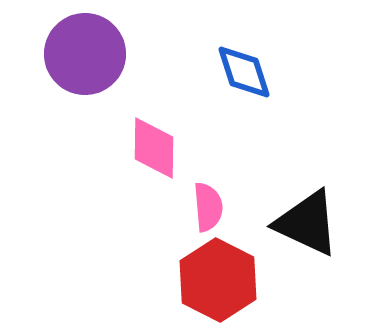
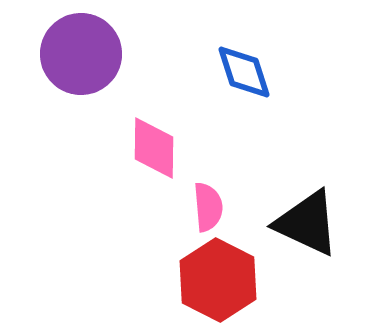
purple circle: moved 4 px left
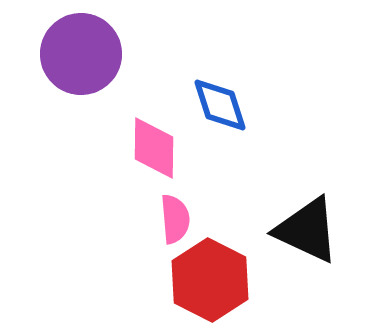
blue diamond: moved 24 px left, 33 px down
pink semicircle: moved 33 px left, 12 px down
black triangle: moved 7 px down
red hexagon: moved 8 px left
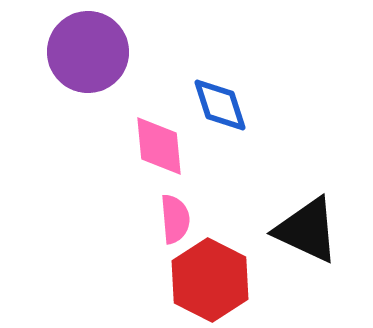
purple circle: moved 7 px right, 2 px up
pink diamond: moved 5 px right, 2 px up; rotated 6 degrees counterclockwise
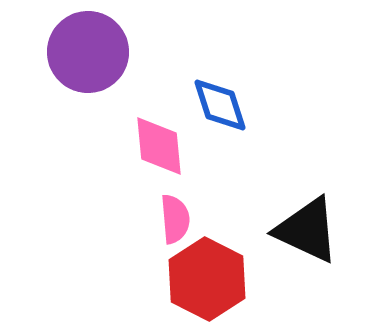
red hexagon: moved 3 px left, 1 px up
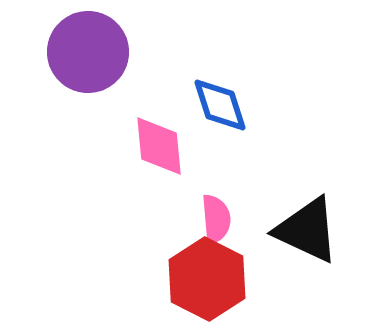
pink semicircle: moved 41 px right
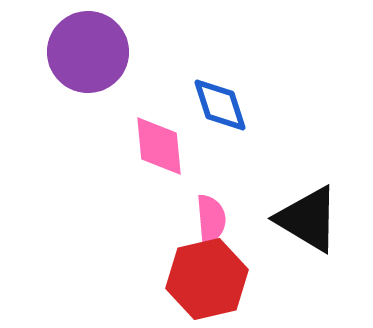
pink semicircle: moved 5 px left
black triangle: moved 1 px right, 11 px up; rotated 6 degrees clockwise
red hexagon: rotated 20 degrees clockwise
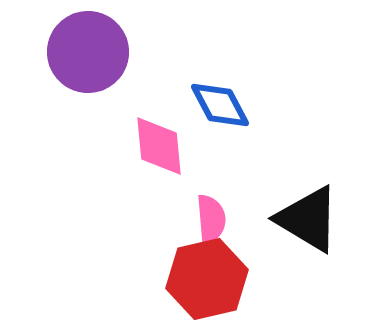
blue diamond: rotated 10 degrees counterclockwise
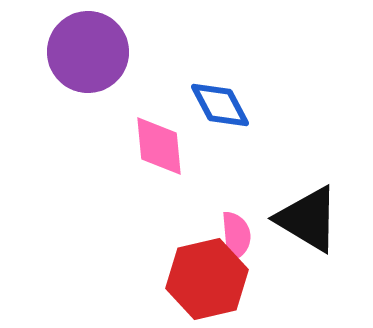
pink semicircle: moved 25 px right, 17 px down
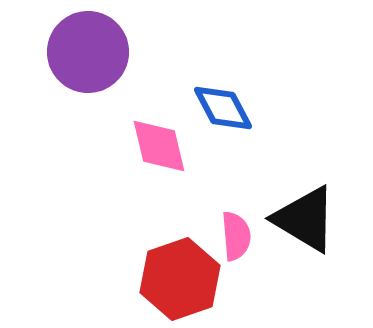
blue diamond: moved 3 px right, 3 px down
pink diamond: rotated 8 degrees counterclockwise
black triangle: moved 3 px left
red hexagon: moved 27 px left; rotated 6 degrees counterclockwise
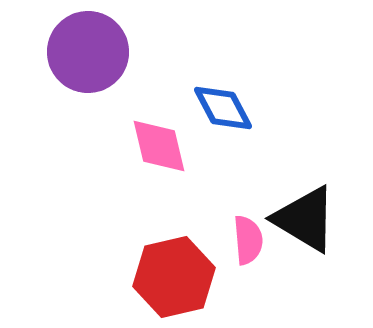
pink semicircle: moved 12 px right, 4 px down
red hexagon: moved 6 px left, 2 px up; rotated 6 degrees clockwise
